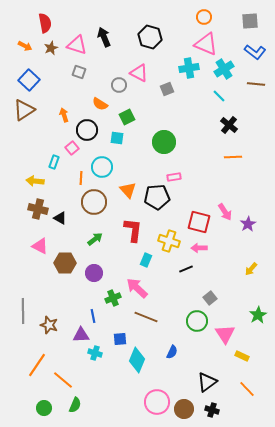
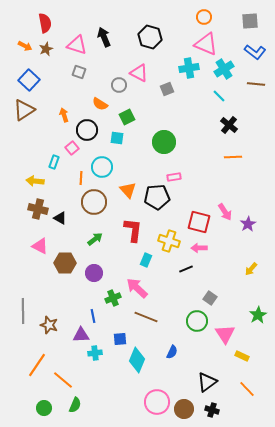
brown star at (51, 48): moved 5 px left, 1 px down
gray square at (210, 298): rotated 16 degrees counterclockwise
cyan cross at (95, 353): rotated 24 degrees counterclockwise
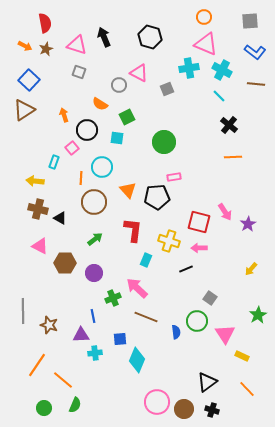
cyan cross at (224, 69): moved 2 px left, 1 px down; rotated 30 degrees counterclockwise
blue semicircle at (172, 352): moved 4 px right, 20 px up; rotated 32 degrees counterclockwise
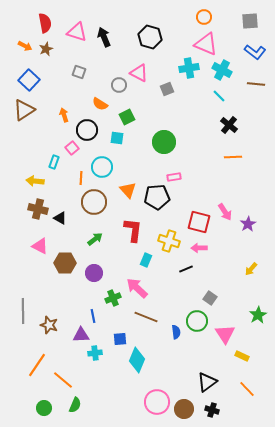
pink triangle at (77, 45): moved 13 px up
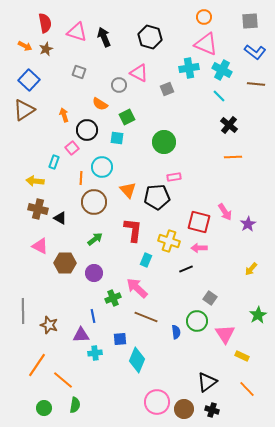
green semicircle at (75, 405): rotated 14 degrees counterclockwise
